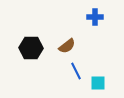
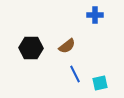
blue cross: moved 2 px up
blue line: moved 1 px left, 3 px down
cyan square: moved 2 px right; rotated 14 degrees counterclockwise
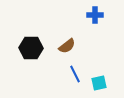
cyan square: moved 1 px left
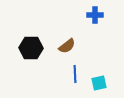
blue line: rotated 24 degrees clockwise
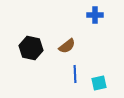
black hexagon: rotated 10 degrees clockwise
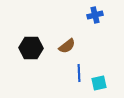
blue cross: rotated 14 degrees counterclockwise
black hexagon: rotated 10 degrees counterclockwise
blue line: moved 4 px right, 1 px up
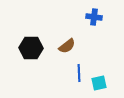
blue cross: moved 1 px left, 2 px down; rotated 21 degrees clockwise
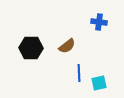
blue cross: moved 5 px right, 5 px down
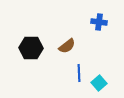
cyan square: rotated 28 degrees counterclockwise
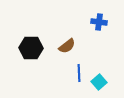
cyan square: moved 1 px up
